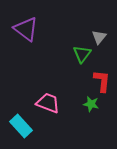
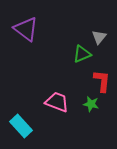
green triangle: rotated 30 degrees clockwise
pink trapezoid: moved 9 px right, 1 px up
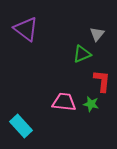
gray triangle: moved 2 px left, 3 px up
pink trapezoid: moved 7 px right; rotated 15 degrees counterclockwise
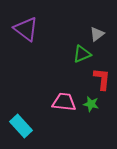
gray triangle: rotated 14 degrees clockwise
red L-shape: moved 2 px up
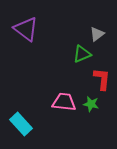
cyan rectangle: moved 2 px up
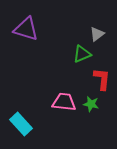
purple triangle: rotated 20 degrees counterclockwise
